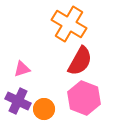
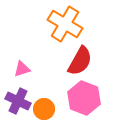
orange cross: moved 4 px left
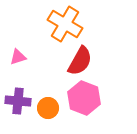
pink triangle: moved 4 px left, 12 px up
purple cross: rotated 20 degrees counterclockwise
orange circle: moved 4 px right, 1 px up
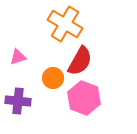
orange circle: moved 5 px right, 30 px up
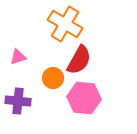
red semicircle: moved 1 px left, 1 px up
pink hexagon: rotated 16 degrees counterclockwise
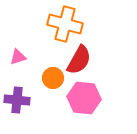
orange cross: rotated 16 degrees counterclockwise
purple cross: moved 1 px left, 1 px up
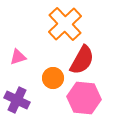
orange cross: rotated 32 degrees clockwise
red semicircle: moved 3 px right
purple cross: rotated 20 degrees clockwise
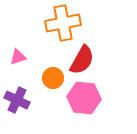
orange cross: moved 2 px left, 1 px up; rotated 32 degrees clockwise
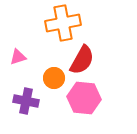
orange circle: moved 1 px right
purple cross: moved 9 px right, 1 px down; rotated 15 degrees counterclockwise
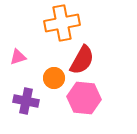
orange cross: moved 1 px left
